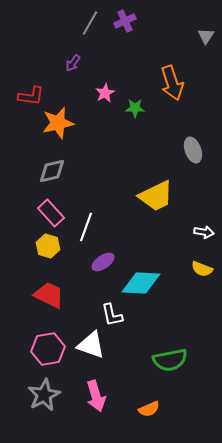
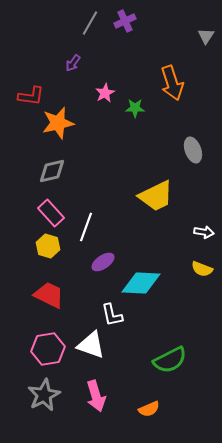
green semicircle: rotated 16 degrees counterclockwise
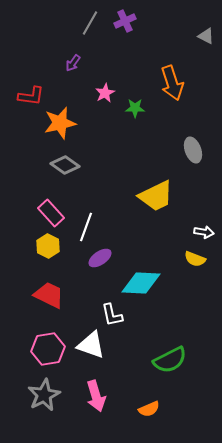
gray triangle: rotated 36 degrees counterclockwise
orange star: moved 2 px right
gray diamond: moved 13 px right, 6 px up; rotated 48 degrees clockwise
yellow hexagon: rotated 10 degrees clockwise
purple ellipse: moved 3 px left, 4 px up
yellow semicircle: moved 7 px left, 10 px up
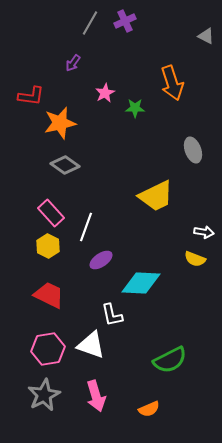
purple ellipse: moved 1 px right, 2 px down
